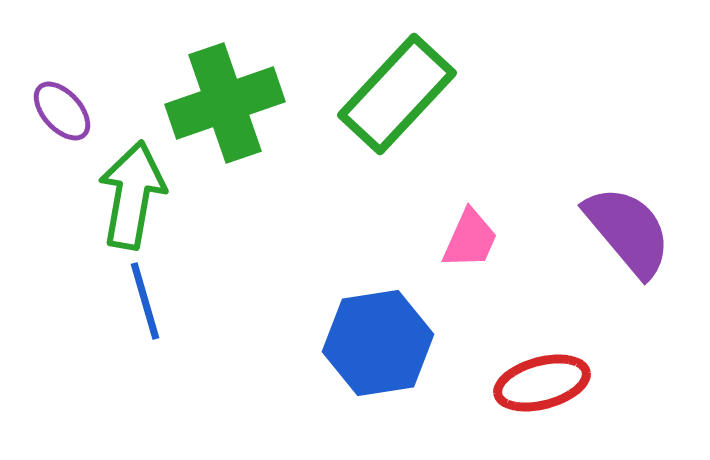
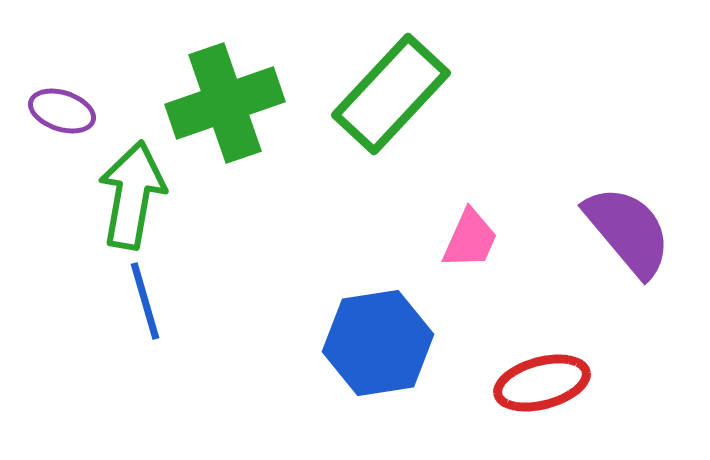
green rectangle: moved 6 px left
purple ellipse: rotated 30 degrees counterclockwise
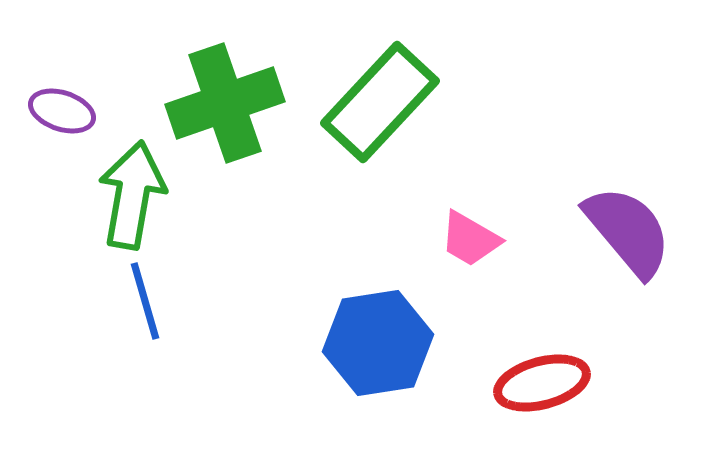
green rectangle: moved 11 px left, 8 px down
pink trapezoid: rotated 96 degrees clockwise
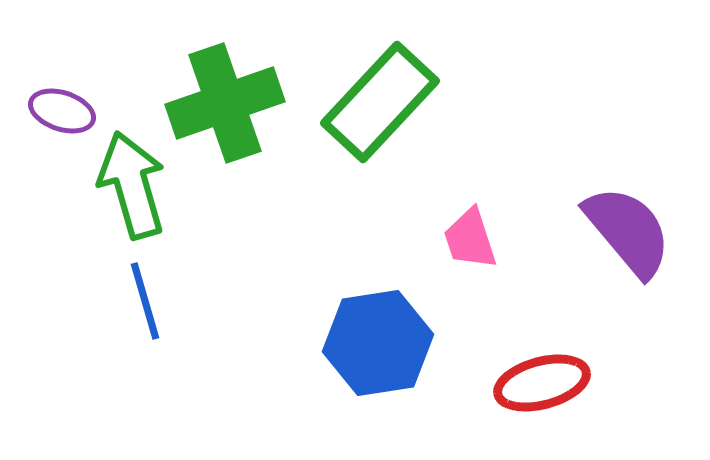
green arrow: moved 10 px up; rotated 26 degrees counterclockwise
pink trapezoid: rotated 42 degrees clockwise
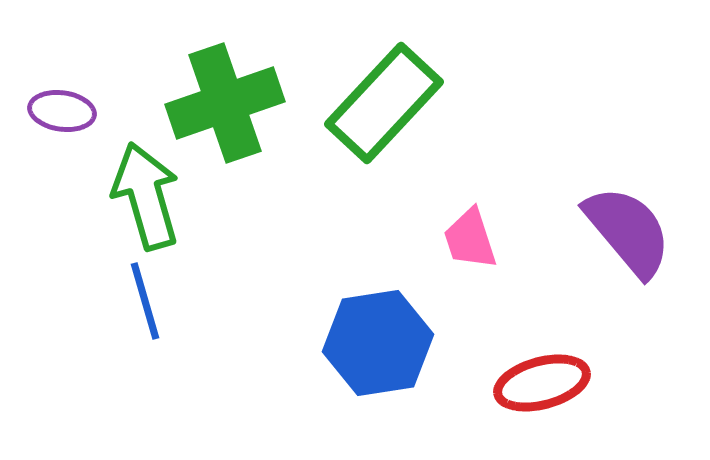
green rectangle: moved 4 px right, 1 px down
purple ellipse: rotated 10 degrees counterclockwise
green arrow: moved 14 px right, 11 px down
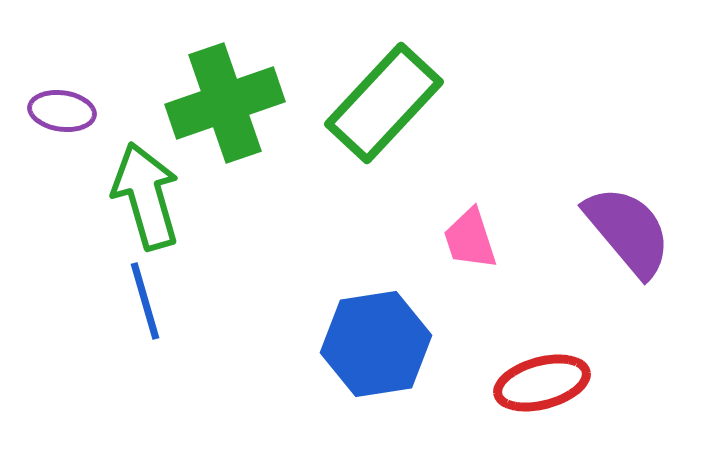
blue hexagon: moved 2 px left, 1 px down
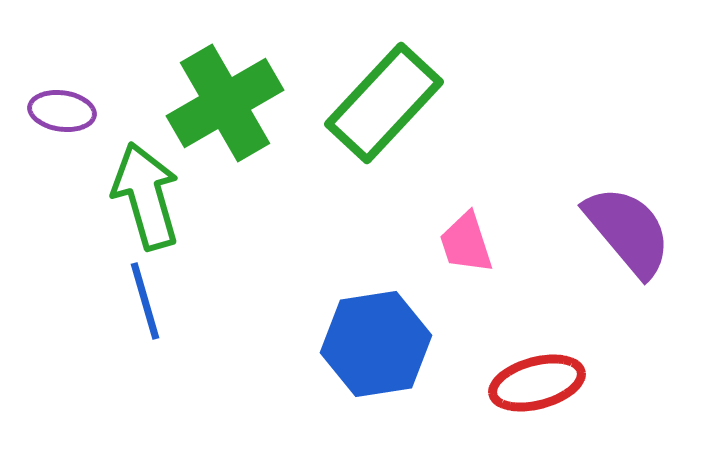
green cross: rotated 11 degrees counterclockwise
pink trapezoid: moved 4 px left, 4 px down
red ellipse: moved 5 px left
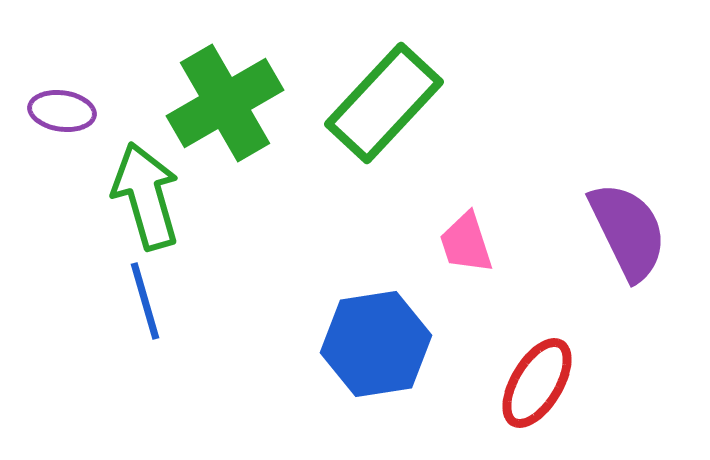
purple semicircle: rotated 14 degrees clockwise
red ellipse: rotated 44 degrees counterclockwise
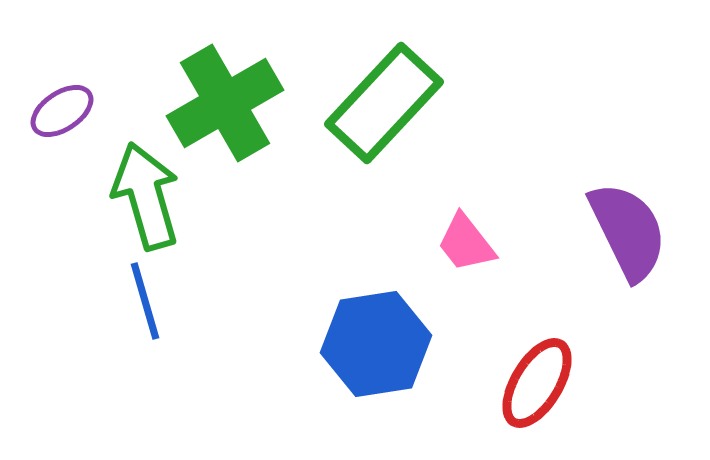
purple ellipse: rotated 42 degrees counterclockwise
pink trapezoid: rotated 20 degrees counterclockwise
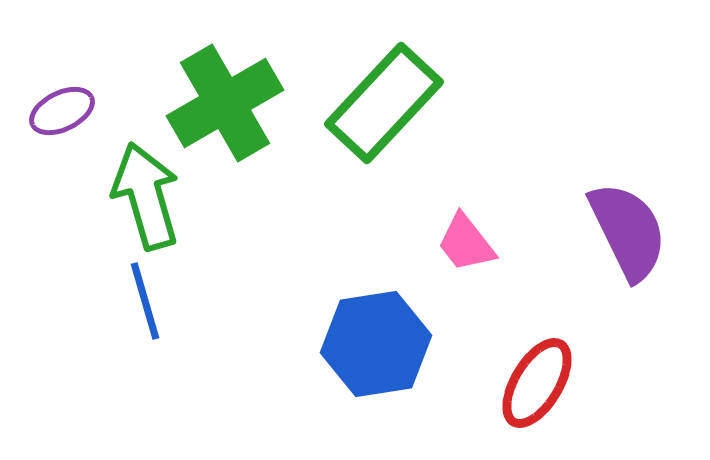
purple ellipse: rotated 8 degrees clockwise
